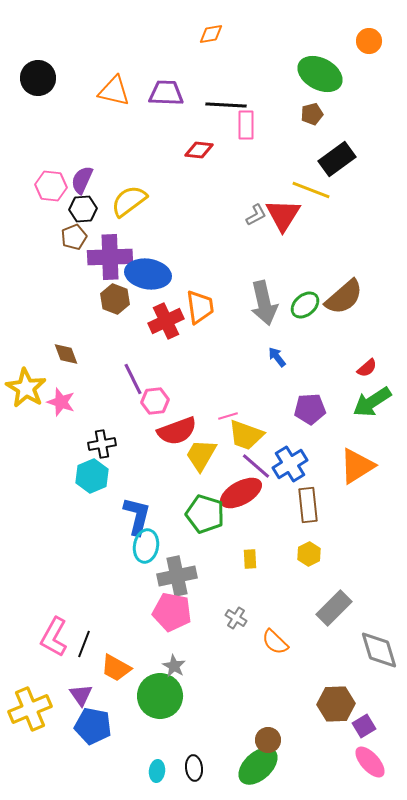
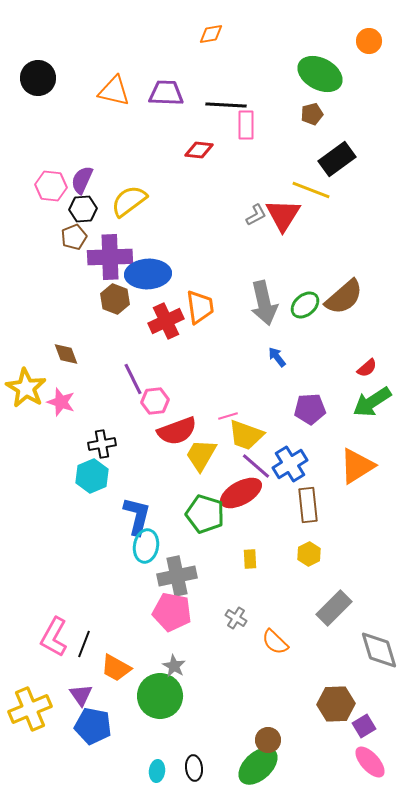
blue ellipse at (148, 274): rotated 12 degrees counterclockwise
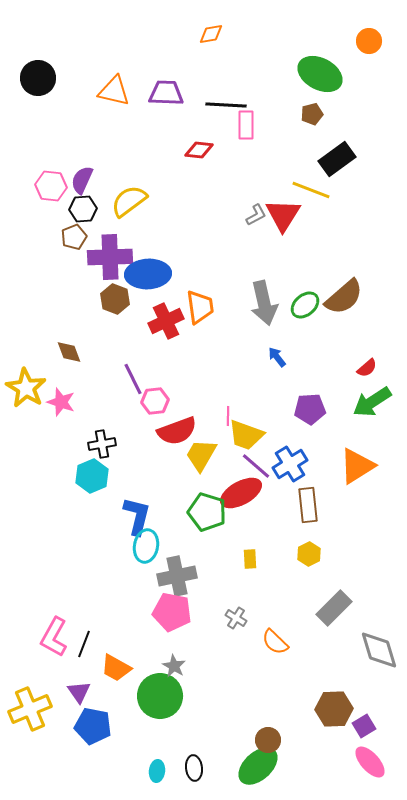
brown diamond at (66, 354): moved 3 px right, 2 px up
pink line at (228, 416): rotated 72 degrees counterclockwise
green pentagon at (205, 514): moved 2 px right, 2 px up
purple triangle at (81, 695): moved 2 px left, 3 px up
brown hexagon at (336, 704): moved 2 px left, 5 px down
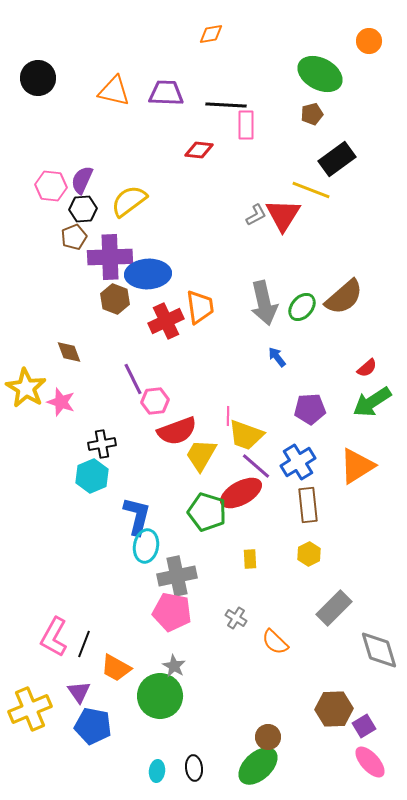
green ellipse at (305, 305): moved 3 px left, 2 px down; rotated 8 degrees counterclockwise
blue cross at (290, 464): moved 8 px right, 2 px up
brown circle at (268, 740): moved 3 px up
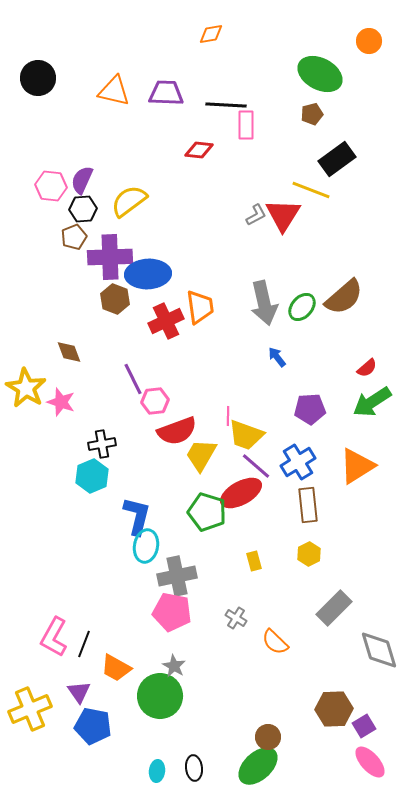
yellow rectangle at (250, 559): moved 4 px right, 2 px down; rotated 12 degrees counterclockwise
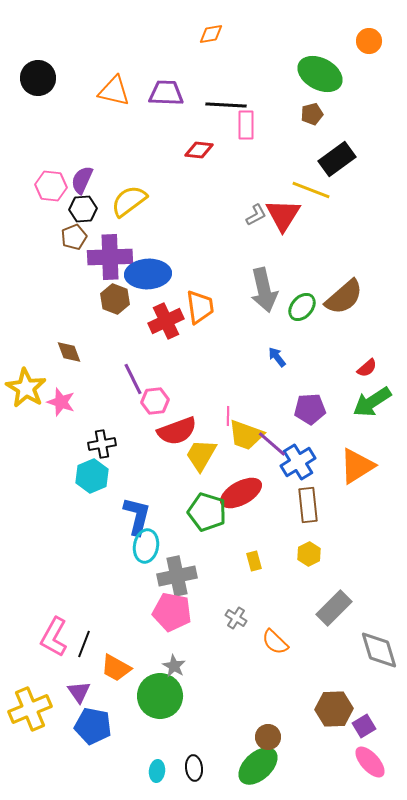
gray arrow at (264, 303): moved 13 px up
purple line at (256, 466): moved 16 px right, 22 px up
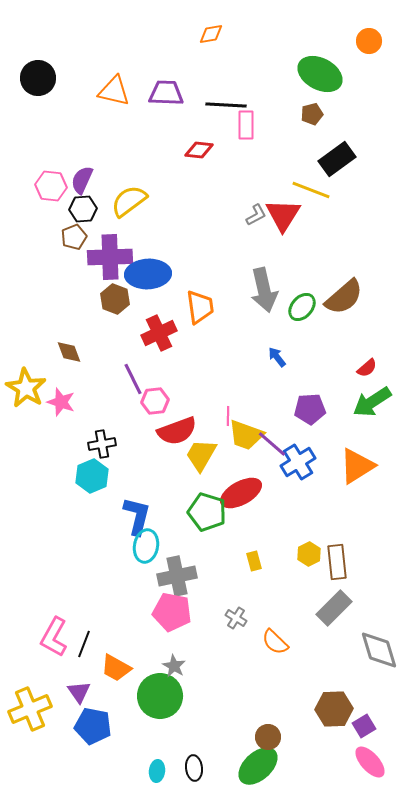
red cross at (166, 321): moved 7 px left, 12 px down
brown rectangle at (308, 505): moved 29 px right, 57 px down
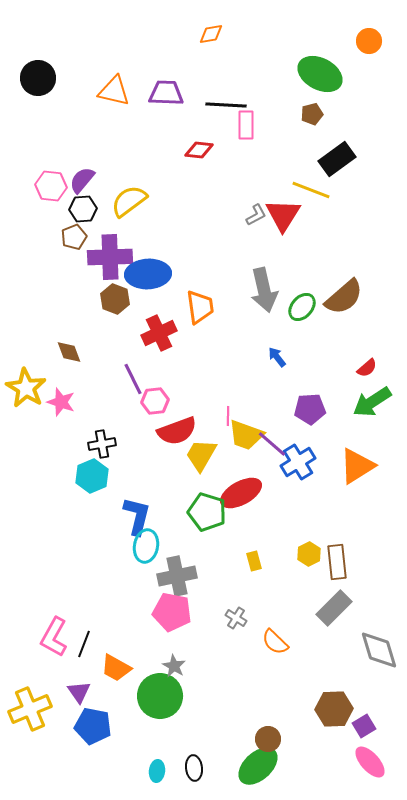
purple semicircle at (82, 180): rotated 16 degrees clockwise
brown circle at (268, 737): moved 2 px down
